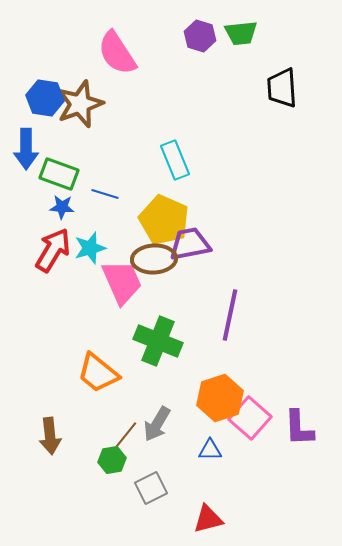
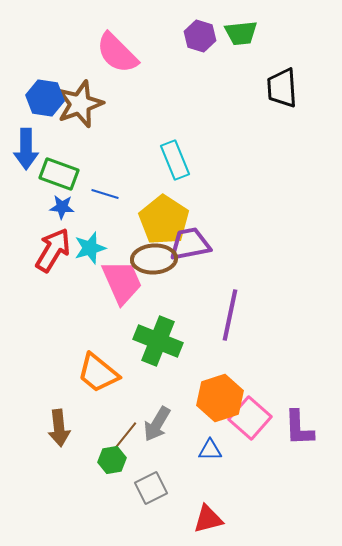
pink semicircle: rotated 12 degrees counterclockwise
yellow pentagon: rotated 9 degrees clockwise
brown arrow: moved 9 px right, 8 px up
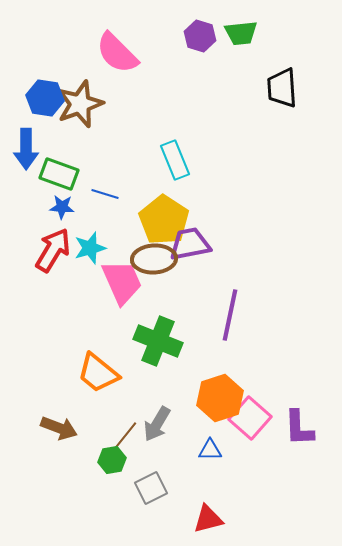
brown arrow: rotated 63 degrees counterclockwise
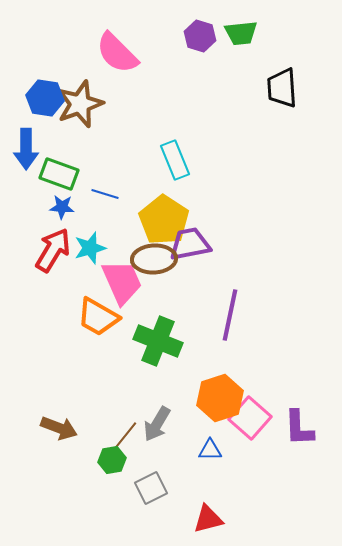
orange trapezoid: moved 56 px up; rotated 9 degrees counterclockwise
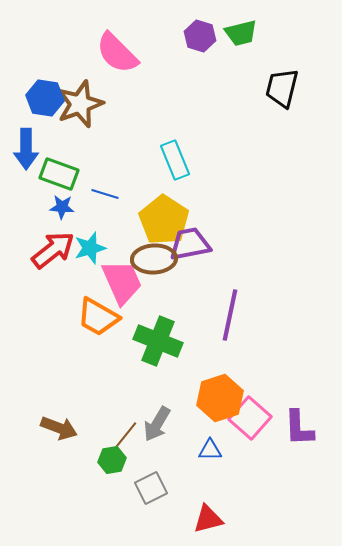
green trapezoid: rotated 8 degrees counterclockwise
black trapezoid: rotated 18 degrees clockwise
red arrow: rotated 21 degrees clockwise
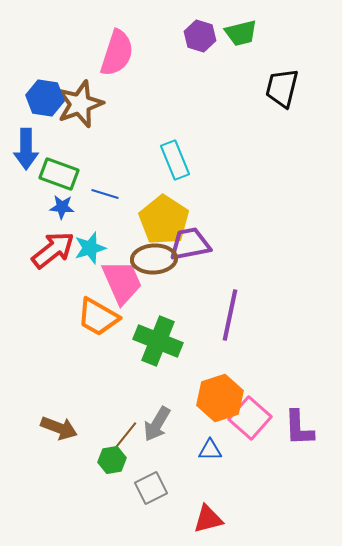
pink semicircle: rotated 117 degrees counterclockwise
